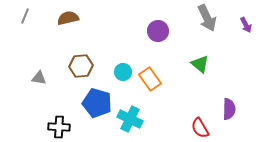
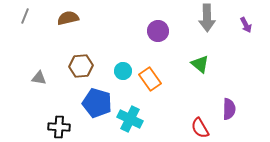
gray arrow: rotated 24 degrees clockwise
cyan circle: moved 1 px up
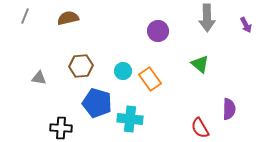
cyan cross: rotated 20 degrees counterclockwise
black cross: moved 2 px right, 1 px down
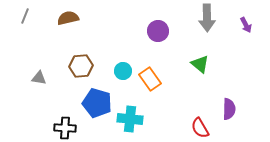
black cross: moved 4 px right
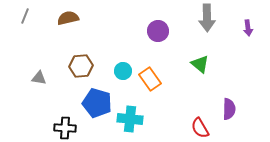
purple arrow: moved 2 px right, 3 px down; rotated 21 degrees clockwise
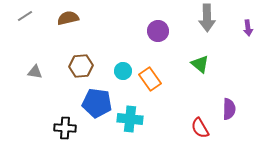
gray line: rotated 35 degrees clockwise
gray triangle: moved 4 px left, 6 px up
blue pentagon: rotated 8 degrees counterclockwise
